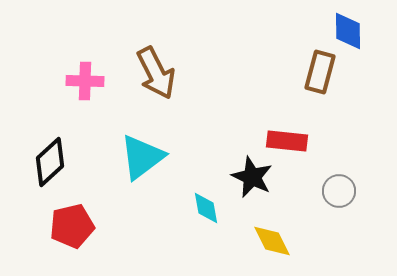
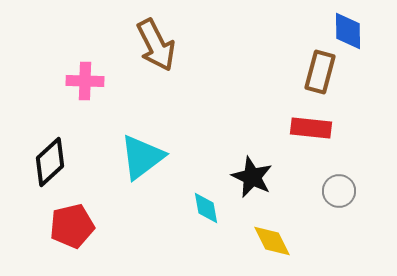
brown arrow: moved 28 px up
red rectangle: moved 24 px right, 13 px up
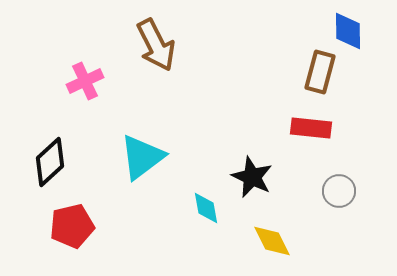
pink cross: rotated 27 degrees counterclockwise
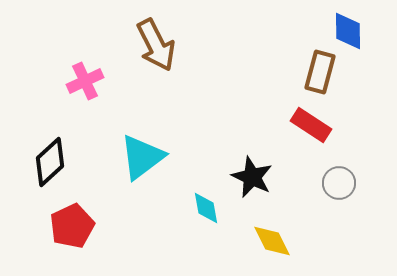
red rectangle: moved 3 px up; rotated 27 degrees clockwise
gray circle: moved 8 px up
red pentagon: rotated 12 degrees counterclockwise
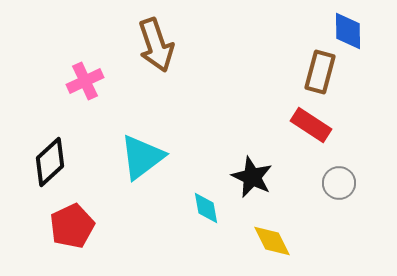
brown arrow: rotated 8 degrees clockwise
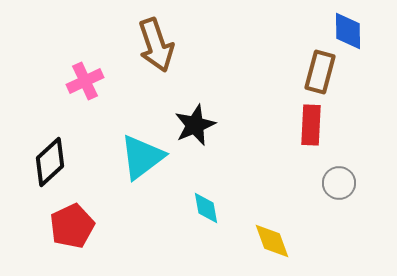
red rectangle: rotated 60 degrees clockwise
black star: moved 57 px left, 52 px up; rotated 24 degrees clockwise
yellow diamond: rotated 6 degrees clockwise
